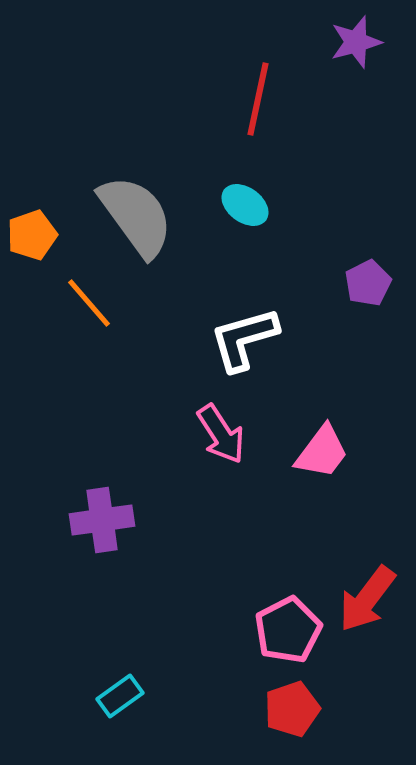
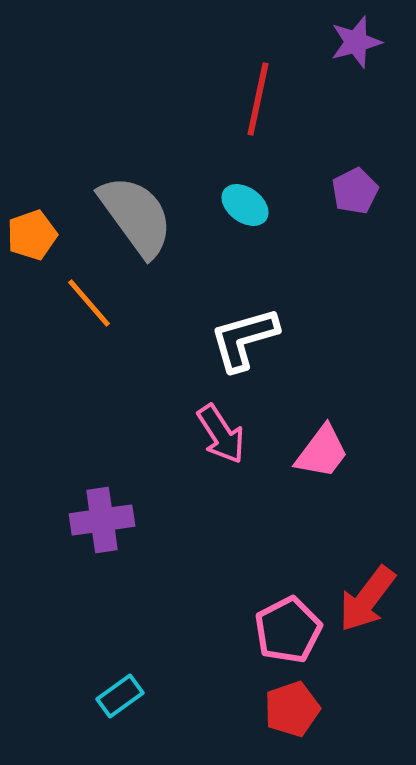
purple pentagon: moved 13 px left, 92 px up
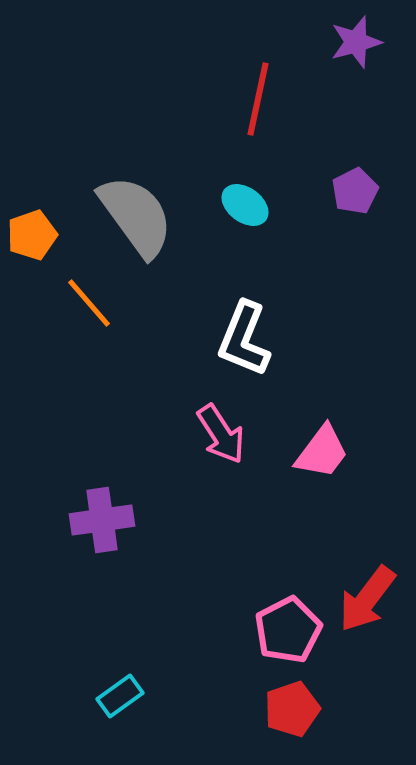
white L-shape: rotated 52 degrees counterclockwise
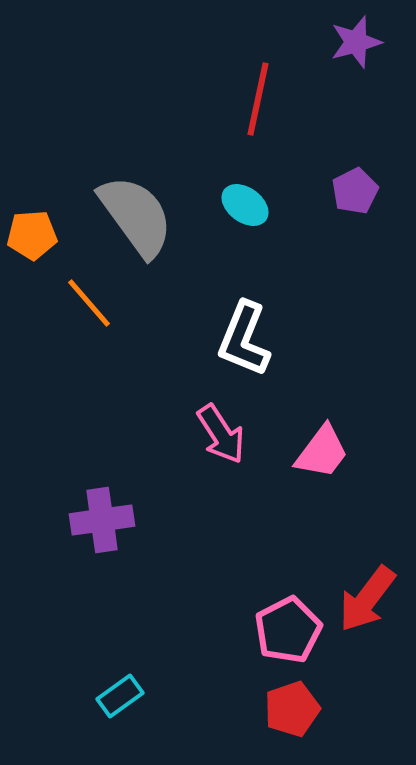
orange pentagon: rotated 15 degrees clockwise
